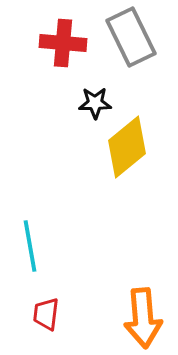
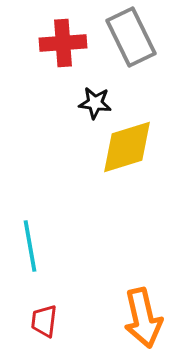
red cross: rotated 9 degrees counterclockwise
black star: rotated 8 degrees clockwise
yellow diamond: rotated 22 degrees clockwise
red trapezoid: moved 2 px left, 7 px down
orange arrow: rotated 8 degrees counterclockwise
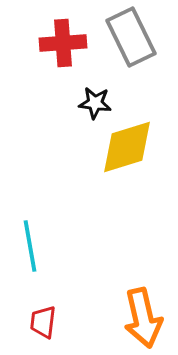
red trapezoid: moved 1 px left, 1 px down
